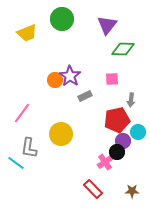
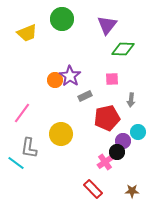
red pentagon: moved 10 px left, 2 px up
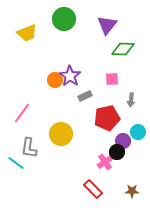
green circle: moved 2 px right
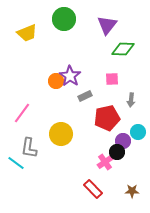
orange circle: moved 1 px right, 1 px down
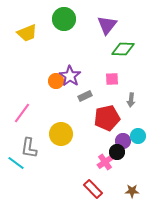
cyan circle: moved 4 px down
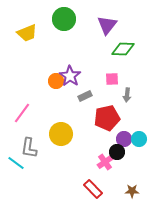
gray arrow: moved 4 px left, 5 px up
cyan circle: moved 1 px right, 3 px down
purple circle: moved 1 px right, 2 px up
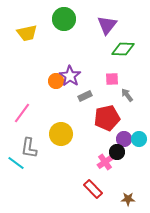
yellow trapezoid: rotated 10 degrees clockwise
gray arrow: rotated 136 degrees clockwise
brown star: moved 4 px left, 8 px down
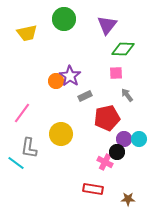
pink square: moved 4 px right, 6 px up
pink cross: rotated 28 degrees counterclockwise
red rectangle: rotated 36 degrees counterclockwise
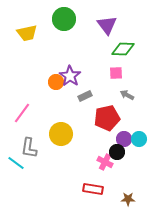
purple triangle: rotated 15 degrees counterclockwise
orange circle: moved 1 px down
gray arrow: rotated 24 degrees counterclockwise
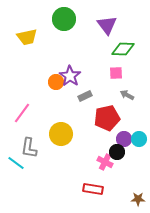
yellow trapezoid: moved 4 px down
brown star: moved 10 px right
